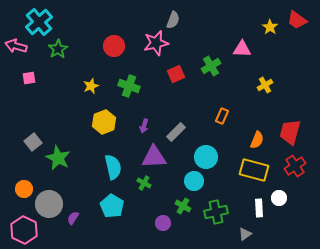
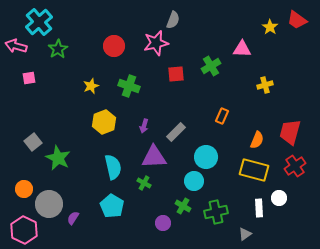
red square at (176, 74): rotated 18 degrees clockwise
yellow cross at (265, 85): rotated 14 degrees clockwise
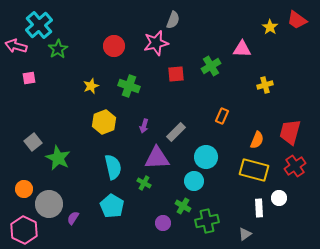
cyan cross at (39, 22): moved 3 px down
purple triangle at (154, 157): moved 3 px right, 1 px down
green cross at (216, 212): moved 9 px left, 9 px down
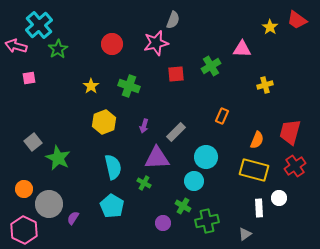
red circle at (114, 46): moved 2 px left, 2 px up
yellow star at (91, 86): rotated 14 degrees counterclockwise
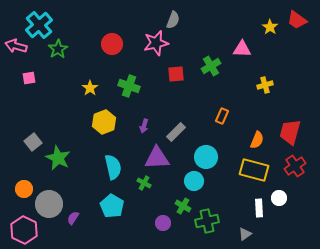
yellow star at (91, 86): moved 1 px left, 2 px down
